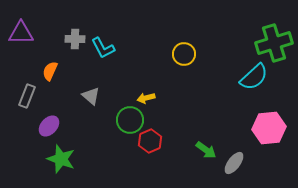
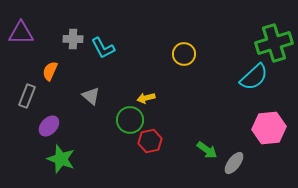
gray cross: moved 2 px left
red hexagon: rotated 10 degrees clockwise
green arrow: moved 1 px right
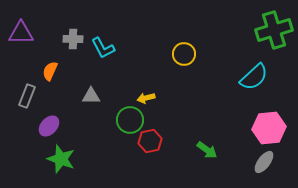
green cross: moved 13 px up
gray triangle: rotated 42 degrees counterclockwise
gray ellipse: moved 30 px right, 1 px up
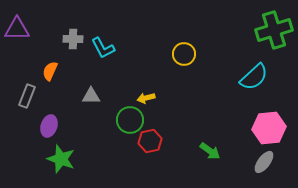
purple triangle: moved 4 px left, 4 px up
purple ellipse: rotated 25 degrees counterclockwise
green arrow: moved 3 px right, 1 px down
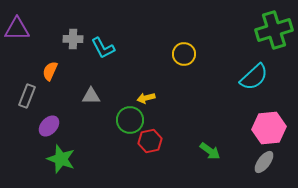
purple ellipse: rotated 25 degrees clockwise
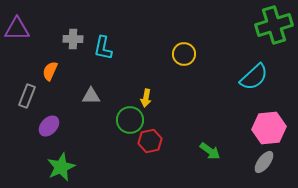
green cross: moved 5 px up
cyan L-shape: rotated 40 degrees clockwise
yellow arrow: rotated 66 degrees counterclockwise
green star: moved 8 px down; rotated 28 degrees clockwise
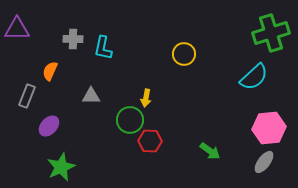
green cross: moved 3 px left, 8 px down
red hexagon: rotated 15 degrees clockwise
